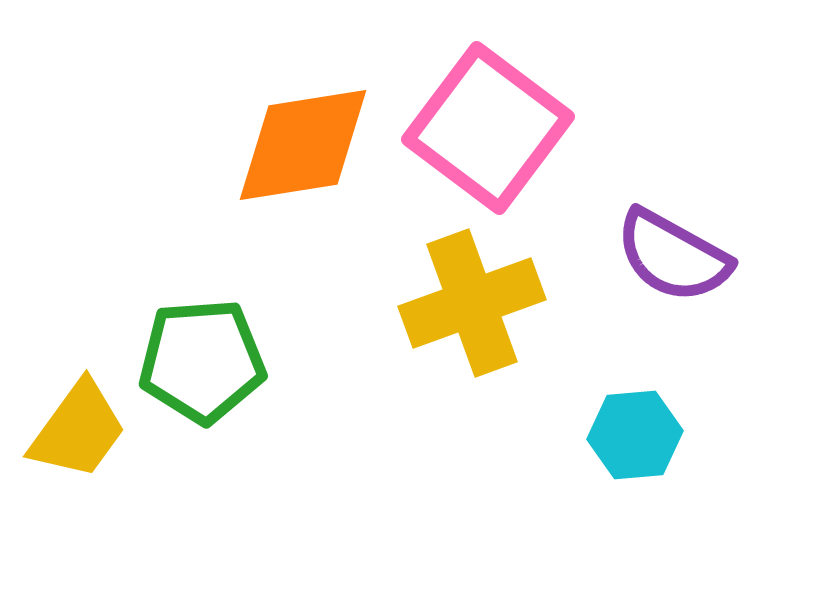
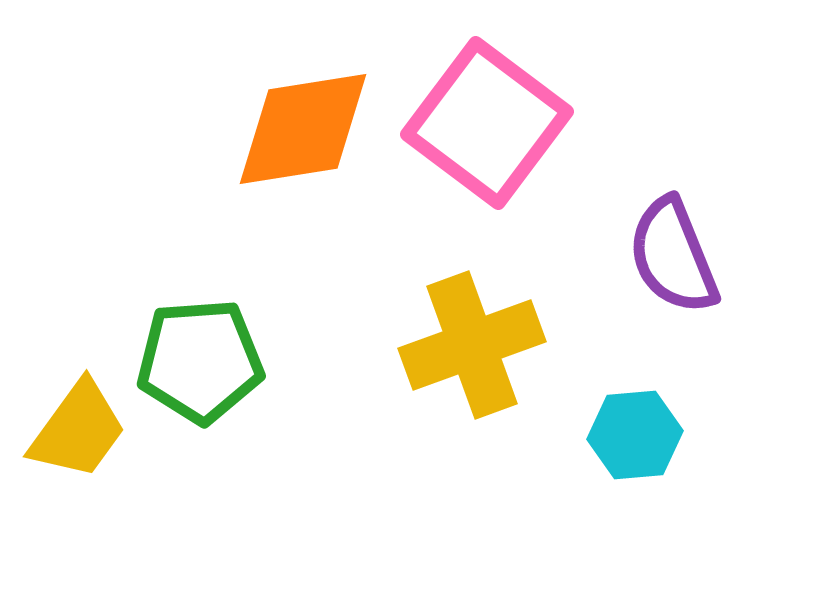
pink square: moved 1 px left, 5 px up
orange diamond: moved 16 px up
purple semicircle: rotated 39 degrees clockwise
yellow cross: moved 42 px down
green pentagon: moved 2 px left
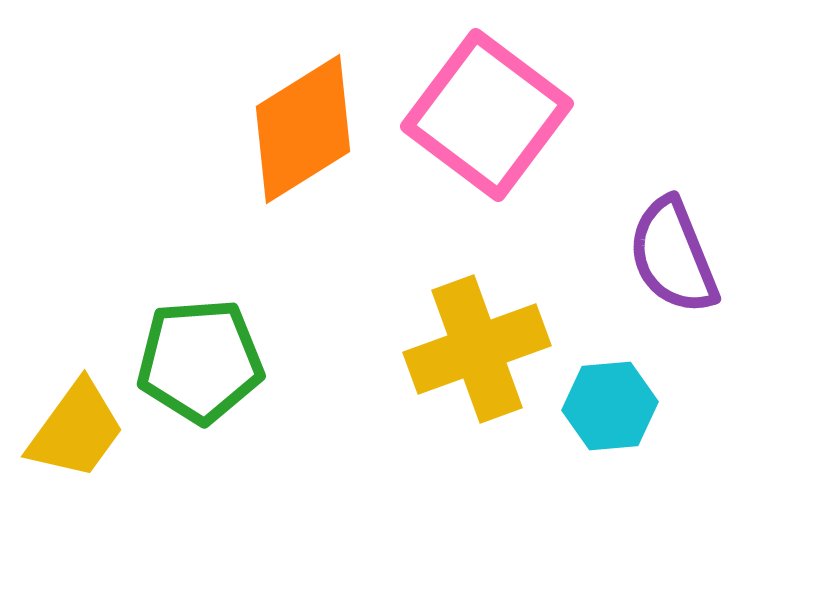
pink square: moved 8 px up
orange diamond: rotated 23 degrees counterclockwise
yellow cross: moved 5 px right, 4 px down
yellow trapezoid: moved 2 px left
cyan hexagon: moved 25 px left, 29 px up
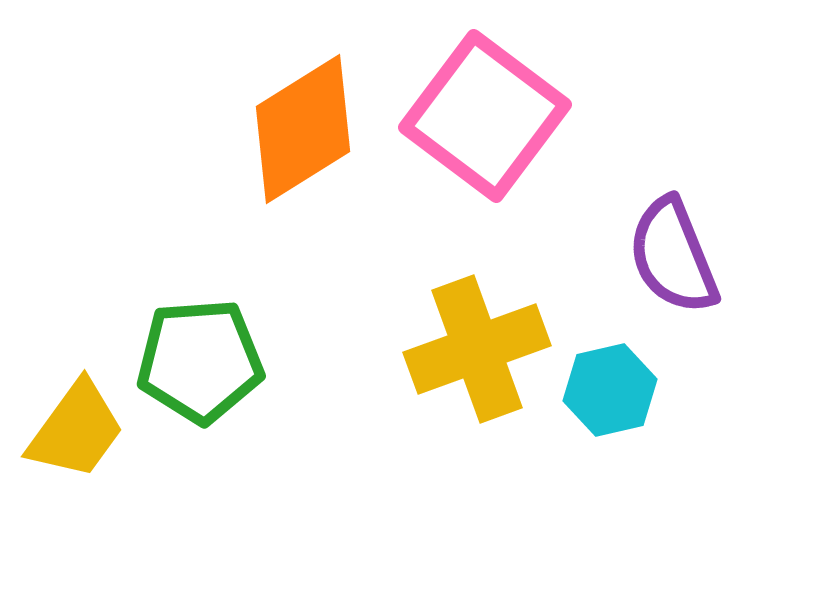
pink square: moved 2 px left, 1 px down
cyan hexagon: moved 16 px up; rotated 8 degrees counterclockwise
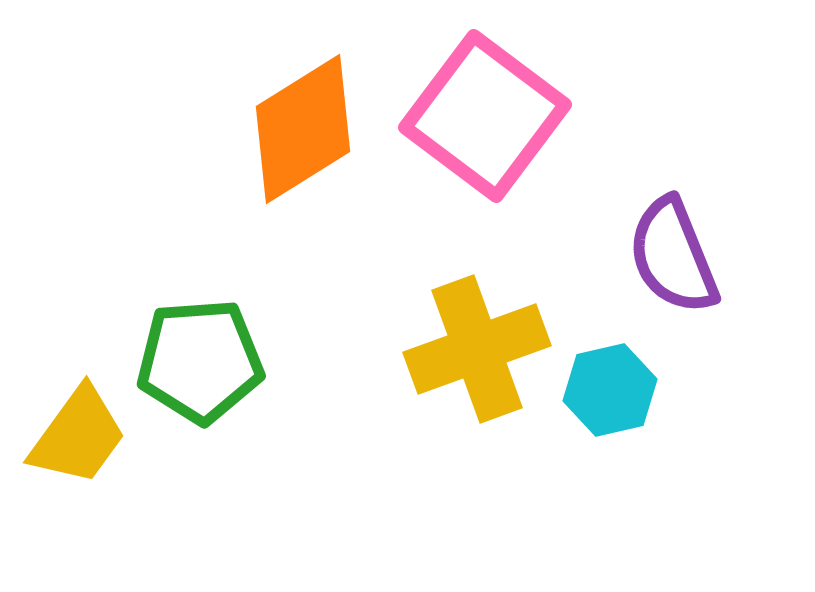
yellow trapezoid: moved 2 px right, 6 px down
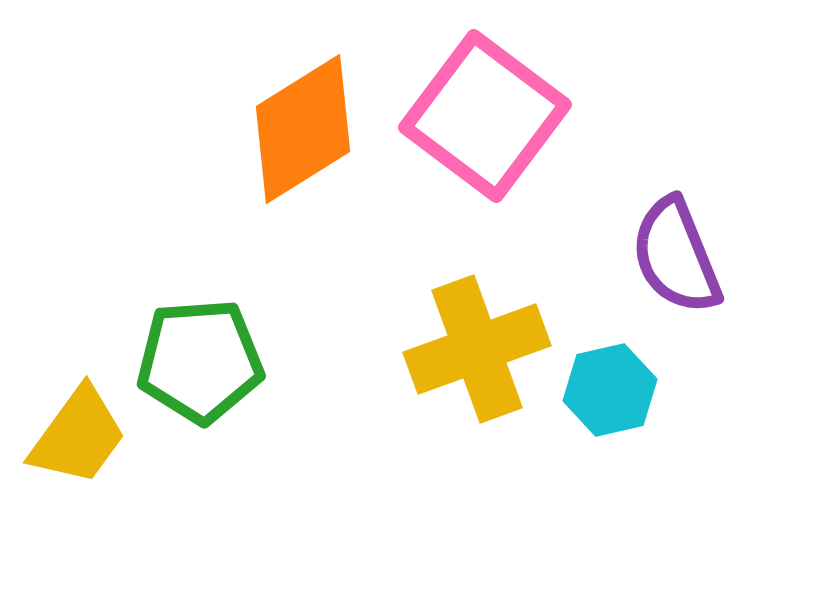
purple semicircle: moved 3 px right
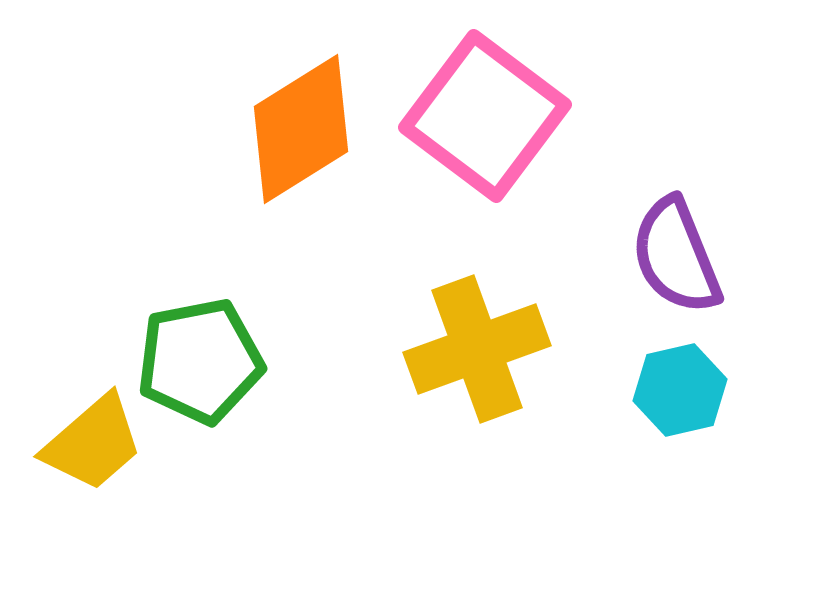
orange diamond: moved 2 px left
green pentagon: rotated 7 degrees counterclockwise
cyan hexagon: moved 70 px right
yellow trapezoid: moved 15 px right, 7 px down; rotated 13 degrees clockwise
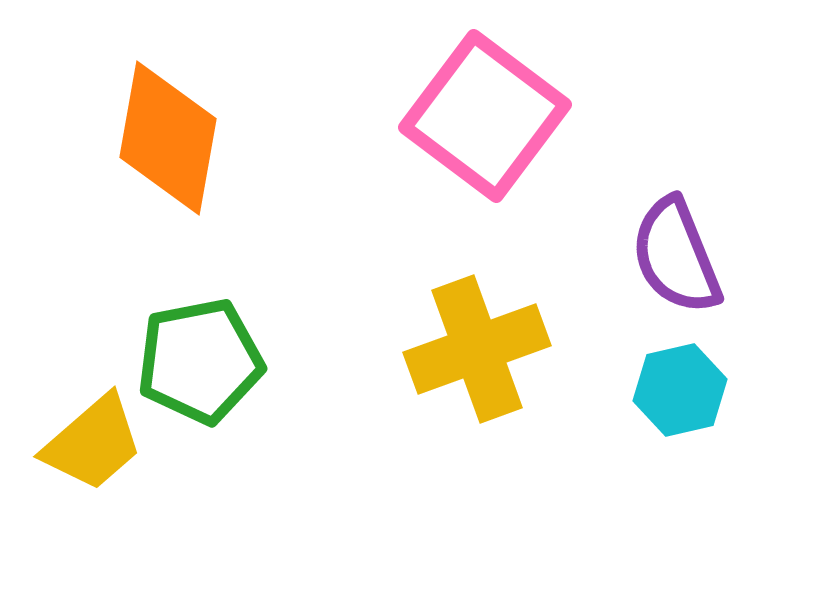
orange diamond: moved 133 px left, 9 px down; rotated 48 degrees counterclockwise
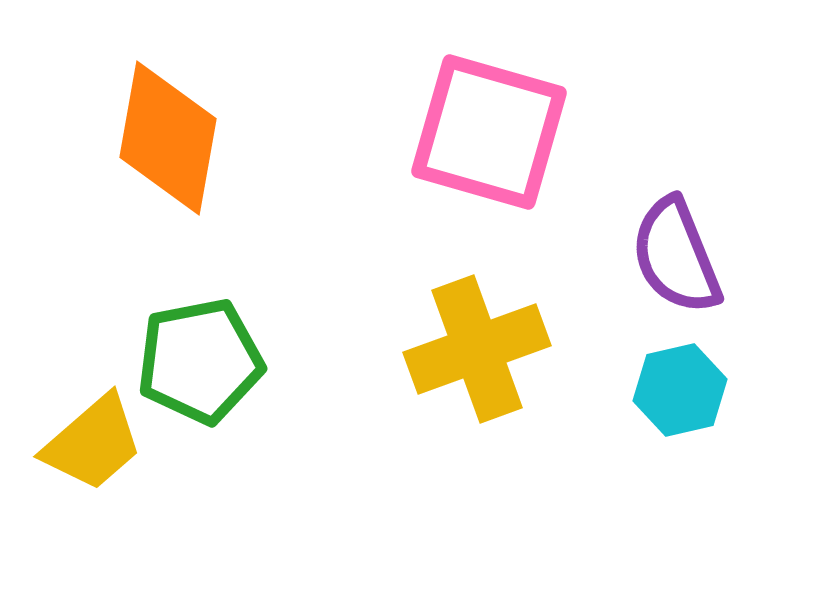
pink square: moved 4 px right, 16 px down; rotated 21 degrees counterclockwise
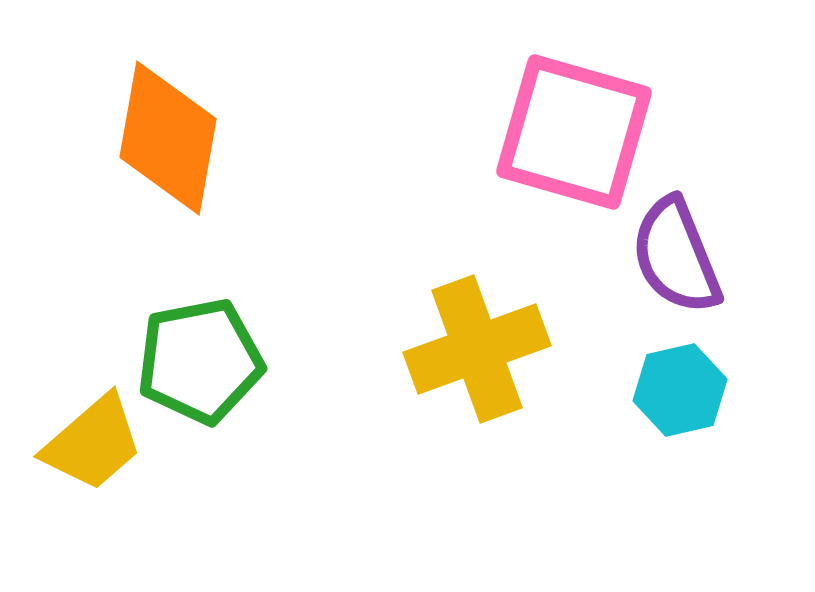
pink square: moved 85 px right
